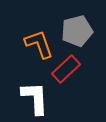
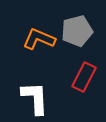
orange L-shape: moved 5 px up; rotated 48 degrees counterclockwise
red rectangle: moved 18 px right, 8 px down; rotated 20 degrees counterclockwise
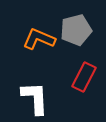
gray pentagon: moved 1 px left, 1 px up
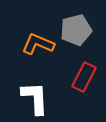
orange L-shape: moved 1 px left, 5 px down
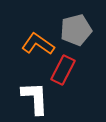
orange L-shape: rotated 12 degrees clockwise
red rectangle: moved 21 px left, 7 px up
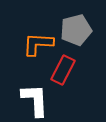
orange L-shape: rotated 32 degrees counterclockwise
white L-shape: moved 2 px down
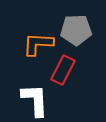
gray pentagon: rotated 12 degrees clockwise
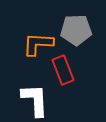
red rectangle: rotated 48 degrees counterclockwise
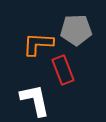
white L-shape: rotated 9 degrees counterclockwise
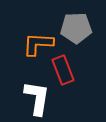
gray pentagon: moved 2 px up
white L-shape: moved 2 px right, 2 px up; rotated 21 degrees clockwise
